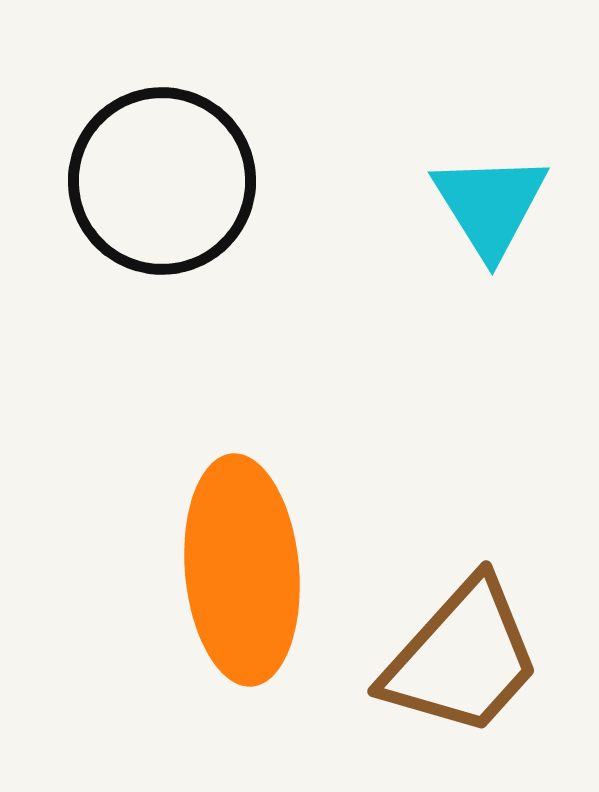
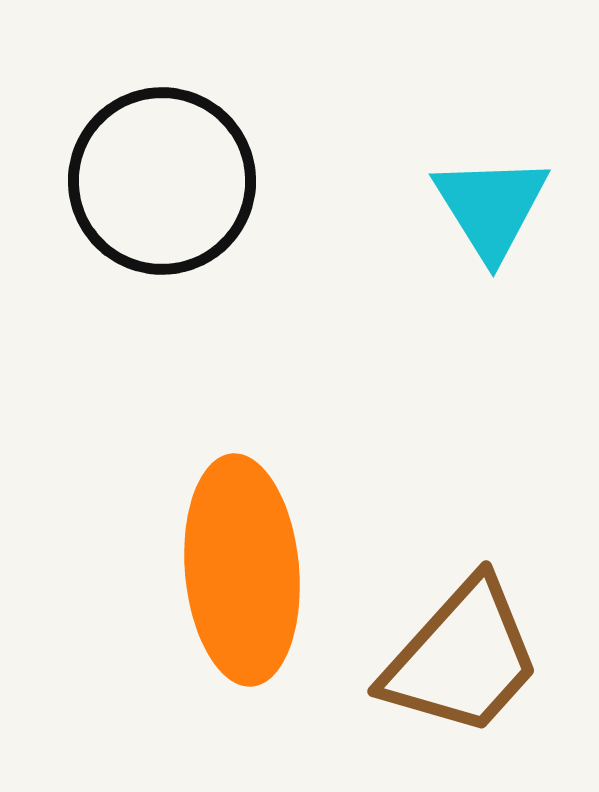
cyan triangle: moved 1 px right, 2 px down
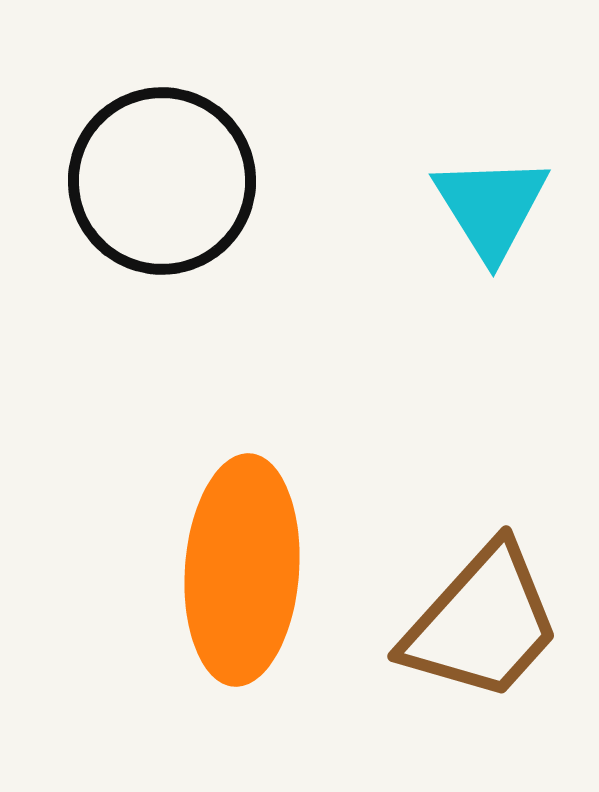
orange ellipse: rotated 9 degrees clockwise
brown trapezoid: moved 20 px right, 35 px up
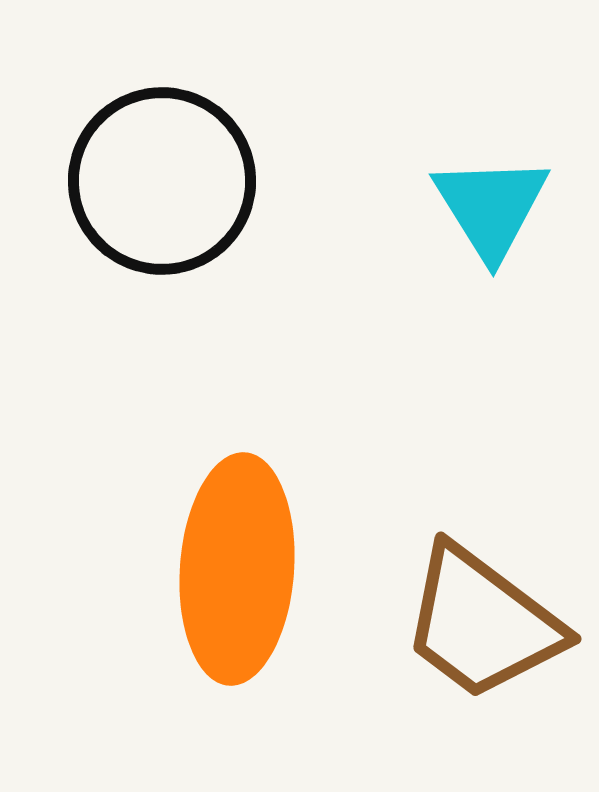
orange ellipse: moved 5 px left, 1 px up
brown trapezoid: rotated 85 degrees clockwise
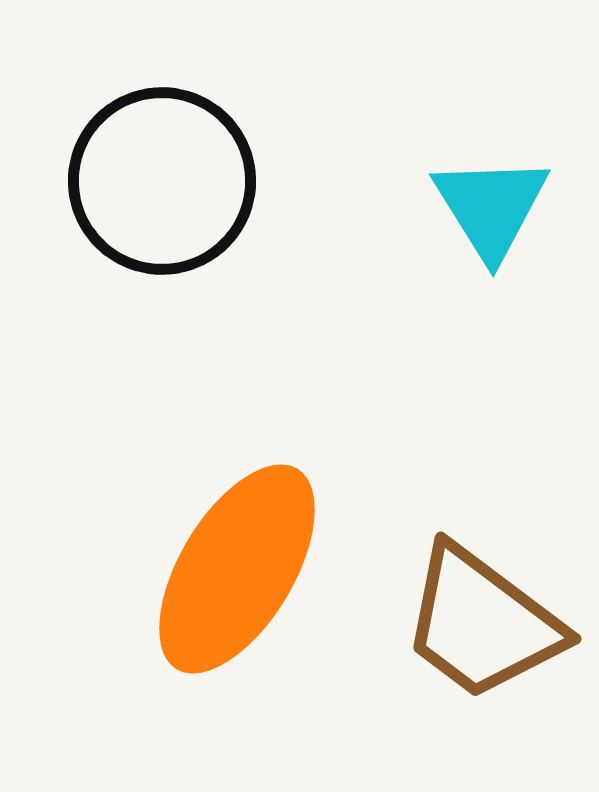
orange ellipse: rotated 27 degrees clockwise
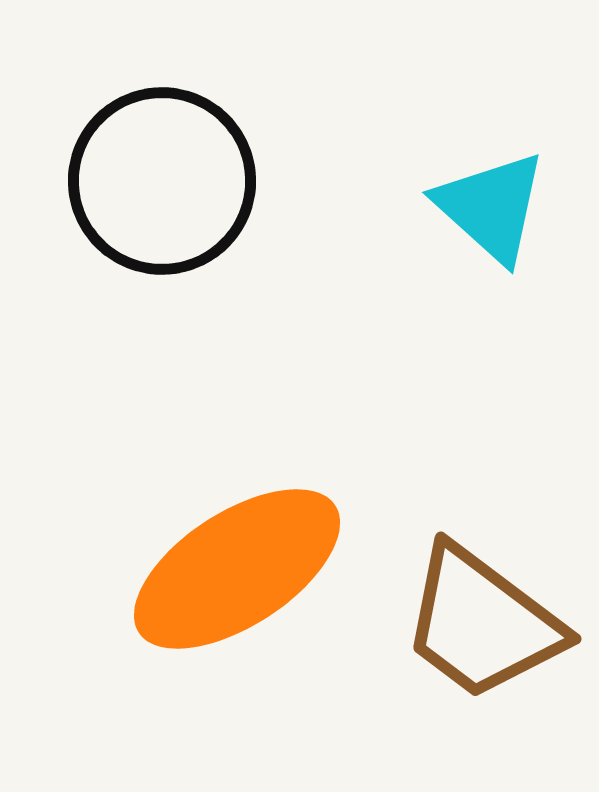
cyan triangle: rotated 16 degrees counterclockwise
orange ellipse: rotated 26 degrees clockwise
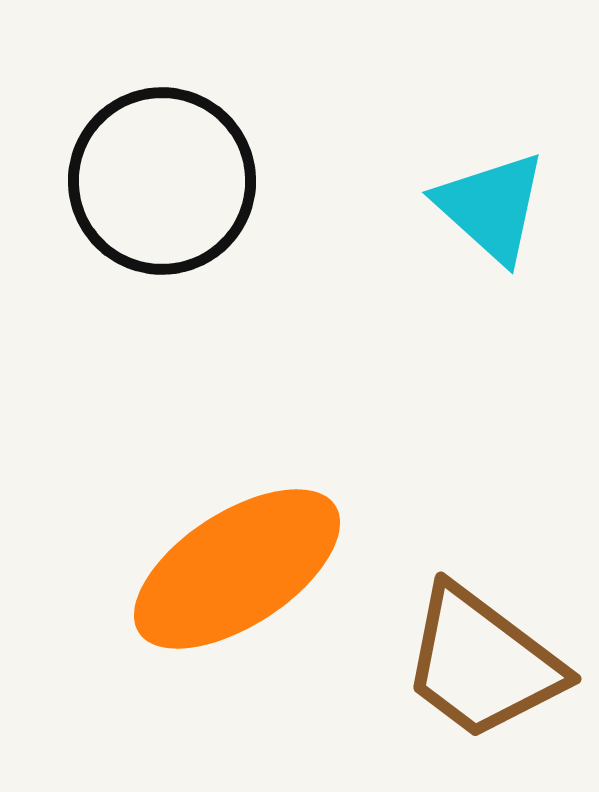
brown trapezoid: moved 40 px down
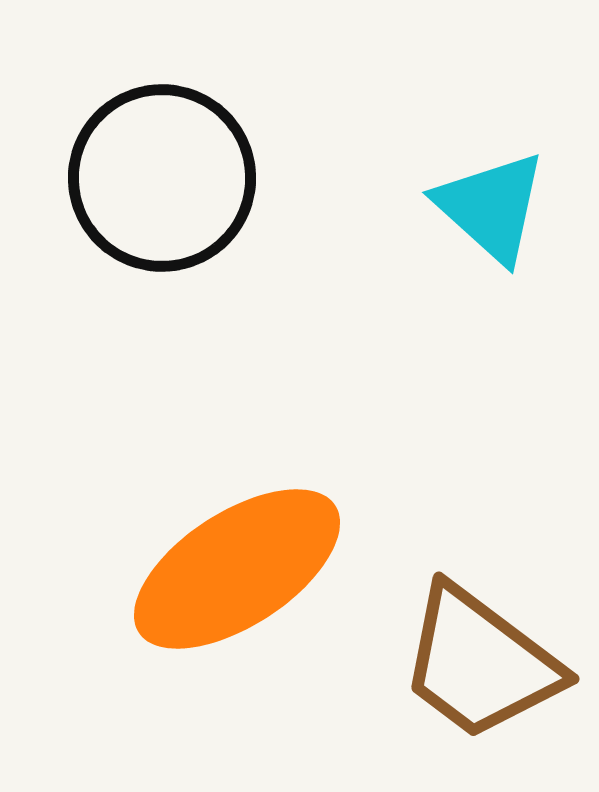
black circle: moved 3 px up
brown trapezoid: moved 2 px left
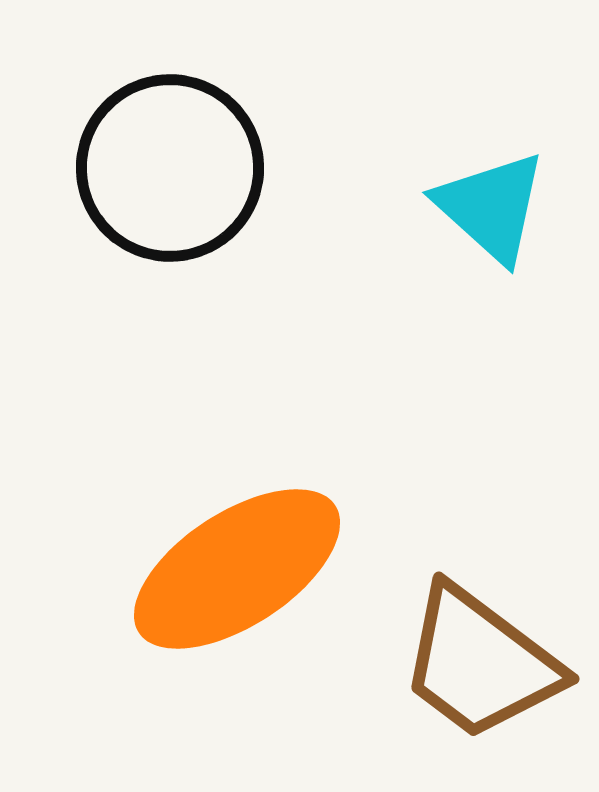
black circle: moved 8 px right, 10 px up
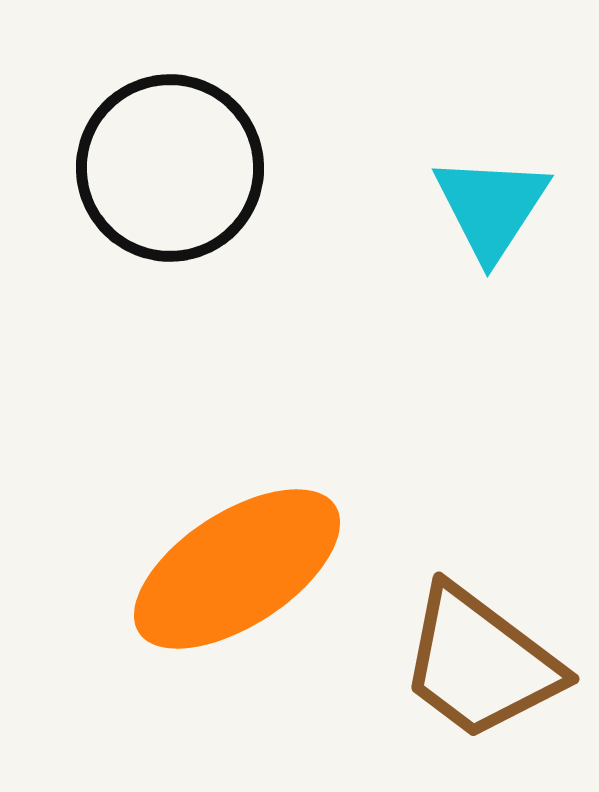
cyan triangle: rotated 21 degrees clockwise
